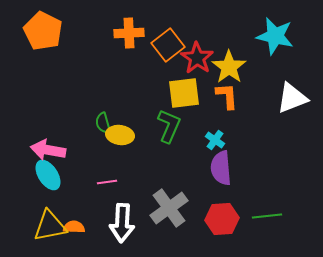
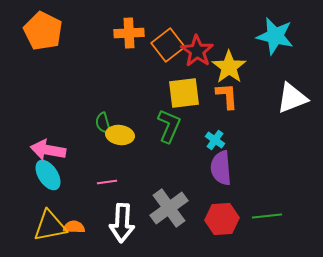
red star: moved 7 px up
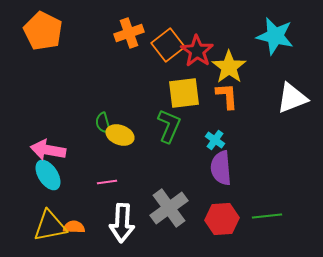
orange cross: rotated 16 degrees counterclockwise
yellow ellipse: rotated 12 degrees clockwise
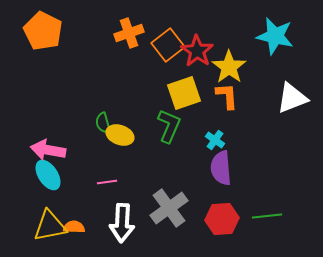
yellow square: rotated 12 degrees counterclockwise
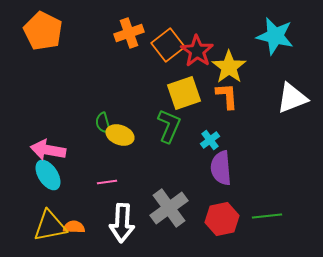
cyan cross: moved 5 px left; rotated 18 degrees clockwise
red hexagon: rotated 8 degrees counterclockwise
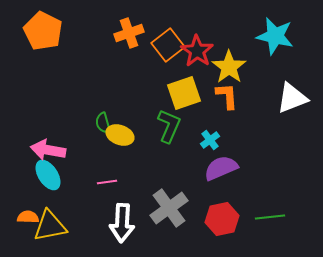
purple semicircle: rotated 72 degrees clockwise
green line: moved 3 px right, 1 px down
orange semicircle: moved 46 px left, 10 px up
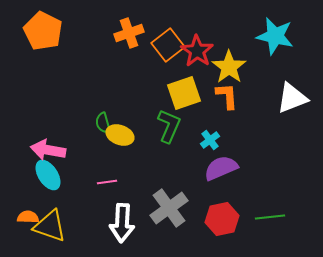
yellow triangle: rotated 30 degrees clockwise
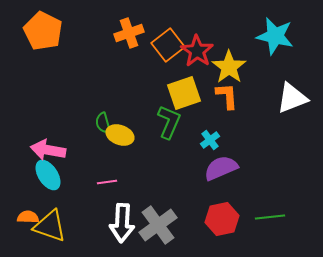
green L-shape: moved 4 px up
gray cross: moved 11 px left, 17 px down
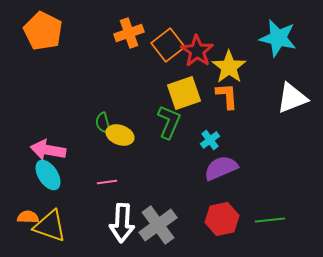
cyan star: moved 3 px right, 2 px down
green line: moved 3 px down
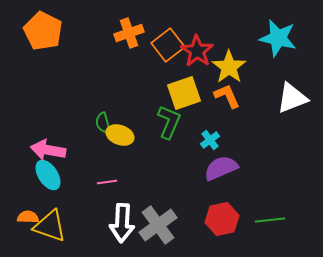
orange L-shape: rotated 20 degrees counterclockwise
